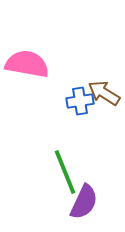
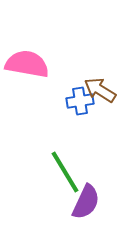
brown arrow: moved 4 px left, 3 px up
green line: rotated 9 degrees counterclockwise
purple semicircle: moved 2 px right
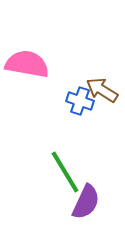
brown arrow: moved 2 px right
blue cross: rotated 28 degrees clockwise
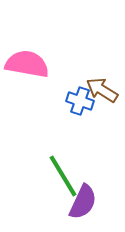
green line: moved 2 px left, 4 px down
purple semicircle: moved 3 px left
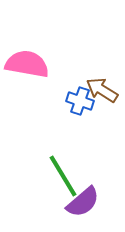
purple semicircle: rotated 24 degrees clockwise
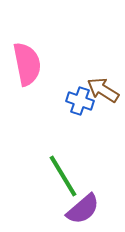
pink semicircle: rotated 69 degrees clockwise
brown arrow: moved 1 px right
purple semicircle: moved 7 px down
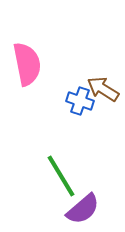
brown arrow: moved 1 px up
green line: moved 2 px left
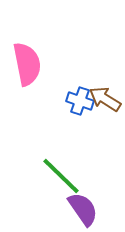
brown arrow: moved 2 px right, 10 px down
green line: rotated 15 degrees counterclockwise
purple semicircle: rotated 84 degrees counterclockwise
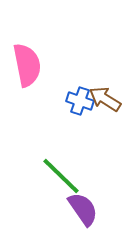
pink semicircle: moved 1 px down
